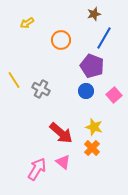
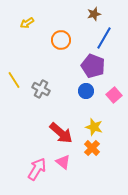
purple pentagon: moved 1 px right
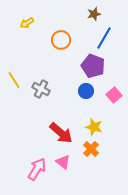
orange cross: moved 1 px left, 1 px down
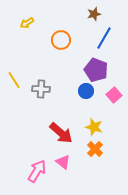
purple pentagon: moved 3 px right, 4 px down
gray cross: rotated 24 degrees counterclockwise
orange cross: moved 4 px right
pink arrow: moved 2 px down
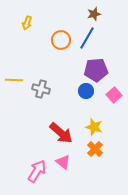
yellow arrow: rotated 40 degrees counterclockwise
blue line: moved 17 px left
purple pentagon: rotated 25 degrees counterclockwise
yellow line: rotated 54 degrees counterclockwise
gray cross: rotated 12 degrees clockwise
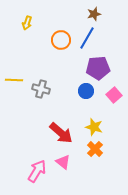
purple pentagon: moved 2 px right, 2 px up
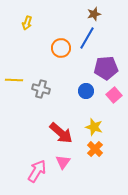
orange circle: moved 8 px down
purple pentagon: moved 8 px right
pink triangle: rotated 28 degrees clockwise
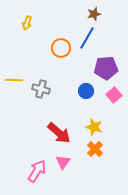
red arrow: moved 2 px left
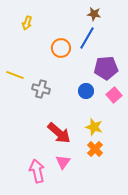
brown star: rotated 24 degrees clockwise
yellow line: moved 1 px right, 5 px up; rotated 18 degrees clockwise
pink arrow: rotated 45 degrees counterclockwise
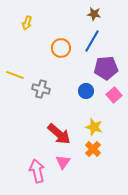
blue line: moved 5 px right, 3 px down
red arrow: moved 1 px down
orange cross: moved 2 px left
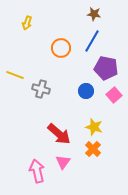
purple pentagon: rotated 15 degrees clockwise
